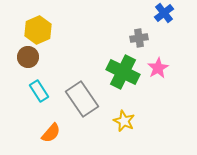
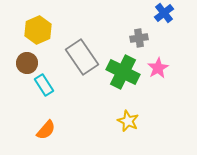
brown circle: moved 1 px left, 6 px down
cyan rectangle: moved 5 px right, 6 px up
gray rectangle: moved 42 px up
yellow star: moved 4 px right
orange semicircle: moved 5 px left, 3 px up
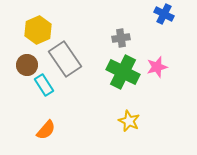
blue cross: moved 1 px down; rotated 24 degrees counterclockwise
gray cross: moved 18 px left
gray rectangle: moved 17 px left, 2 px down
brown circle: moved 2 px down
pink star: moved 1 px left, 1 px up; rotated 15 degrees clockwise
yellow star: moved 1 px right
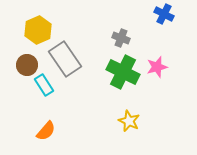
gray cross: rotated 30 degrees clockwise
orange semicircle: moved 1 px down
